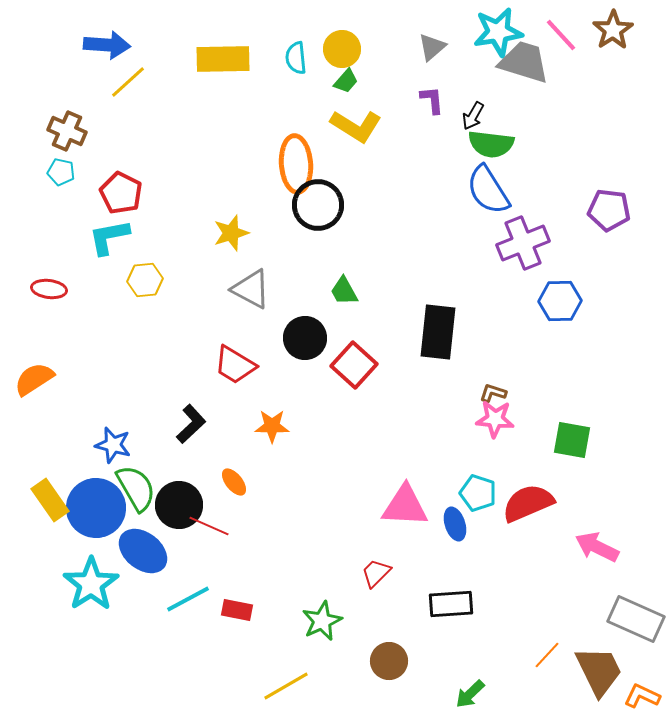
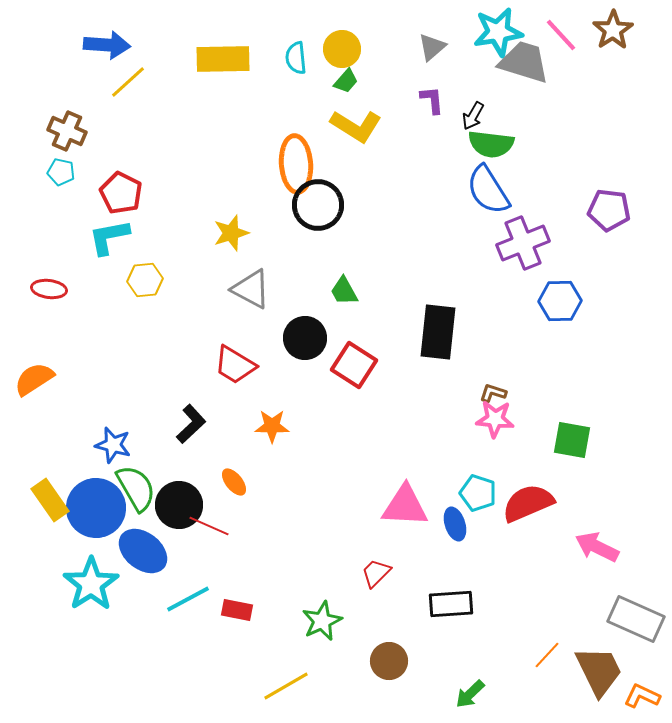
red square at (354, 365): rotated 9 degrees counterclockwise
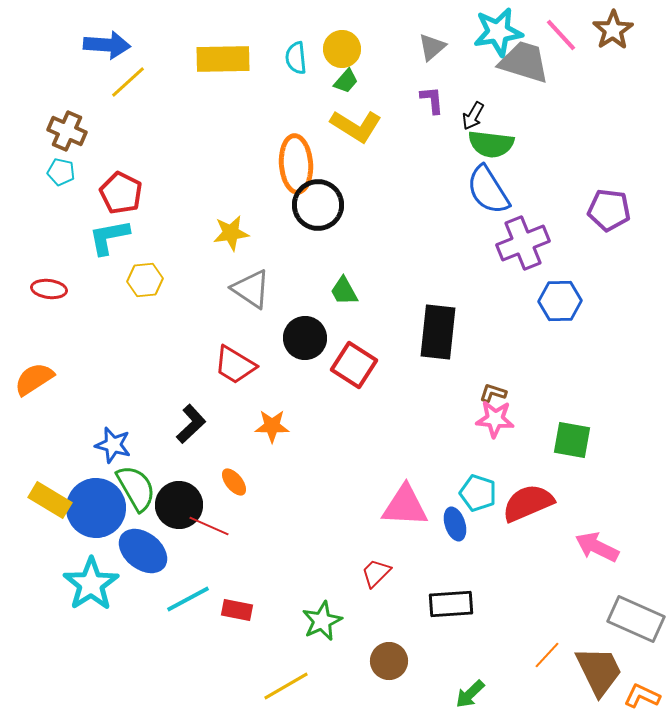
yellow star at (231, 233): rotated 9 degrees clockwise
gray triangle at (251, 289): rotated 6 degrees clockwise
yellow rectangle at (50, 500): rotated 24 degrees counterclockwise
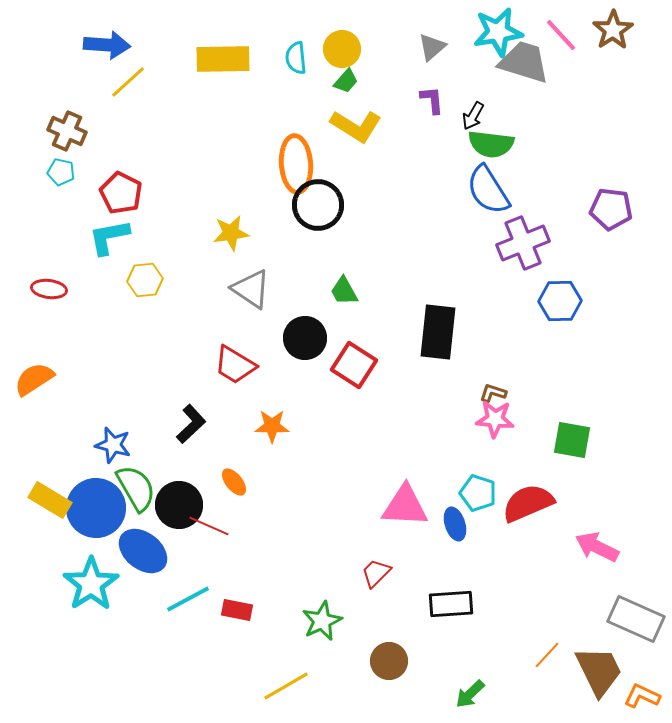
purple pentagon at (609, 210): moved 2 px right, 1 px up
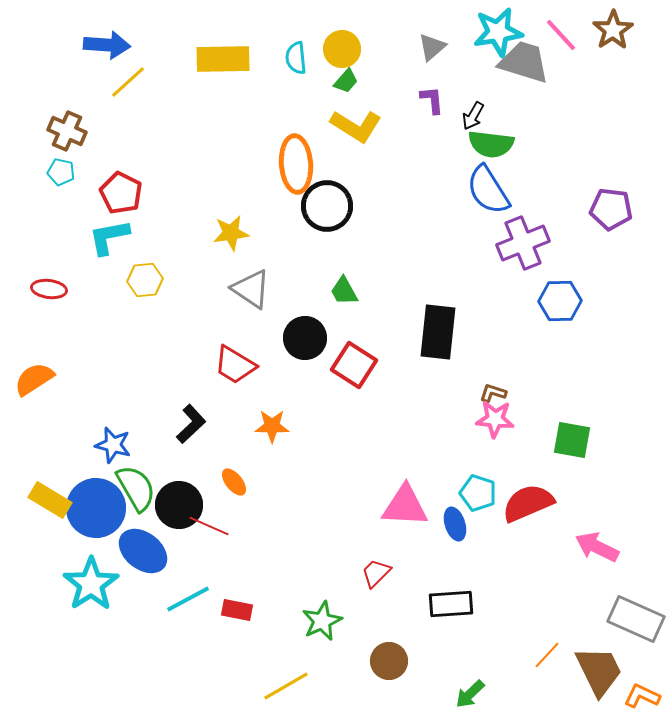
black circle at (318, 205): moved 9 px right, 1 px down
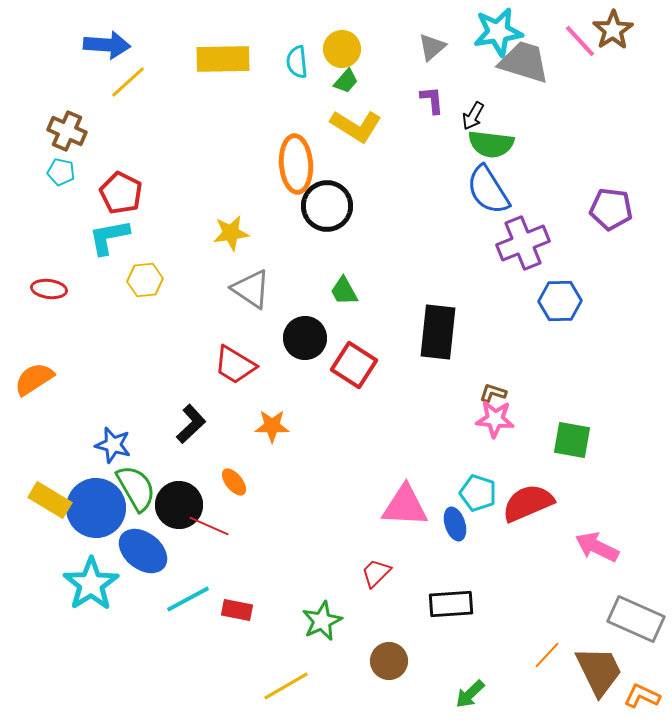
pink line at (561, 35): moved 19 px right, 6 px down
cyan semicircle at (296, 58): moved 1 px right, 4 px down
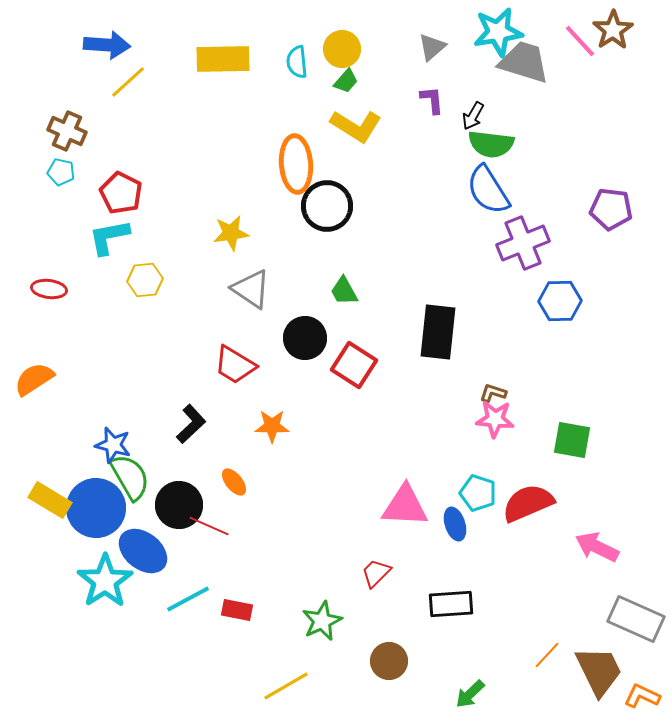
green semicircle at (136, 488): moved 6 px left, 11 px up
cyan star at (91, 584): moved 14 px right, 3 px up
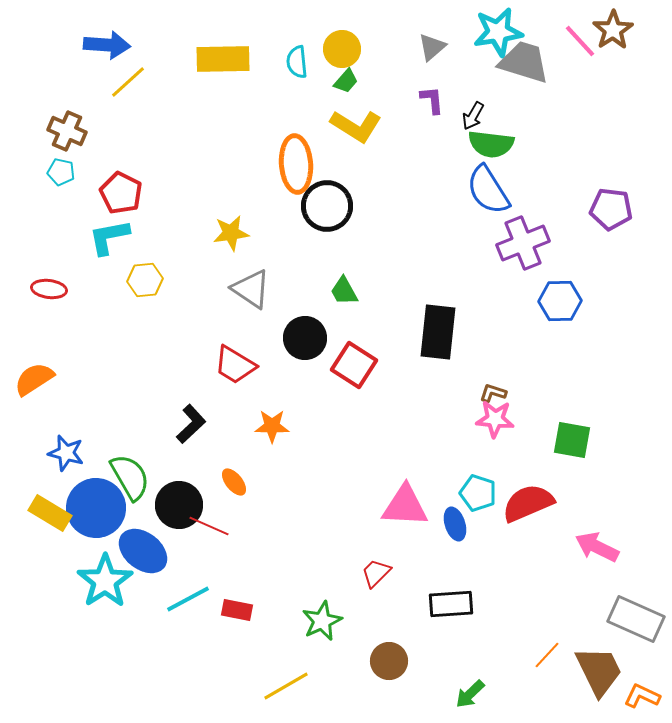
blue star at (113, 445): moved 47 px left, 8 px down
yellow rectangle at (50, 500): moved 13 px down
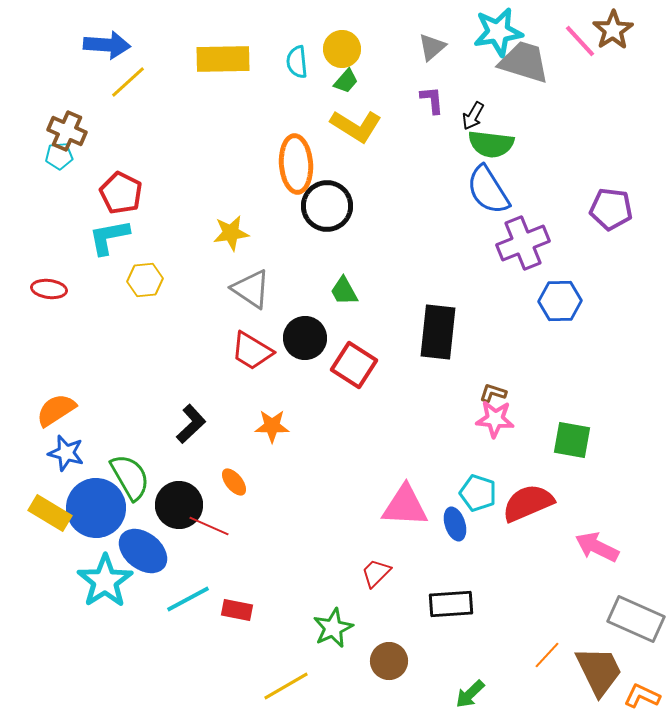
cyan pentagon at (61, 172): moved 2 px left, 16 px up; rotated 16 degrees counterclockwise
red trapezoid at (235, 365): moved 17 px right, 14 px up
orange semicircle at (34, 379): moved 22 px right, 31 px down
green star at (322, 621): moved 11 px right, 7 px down
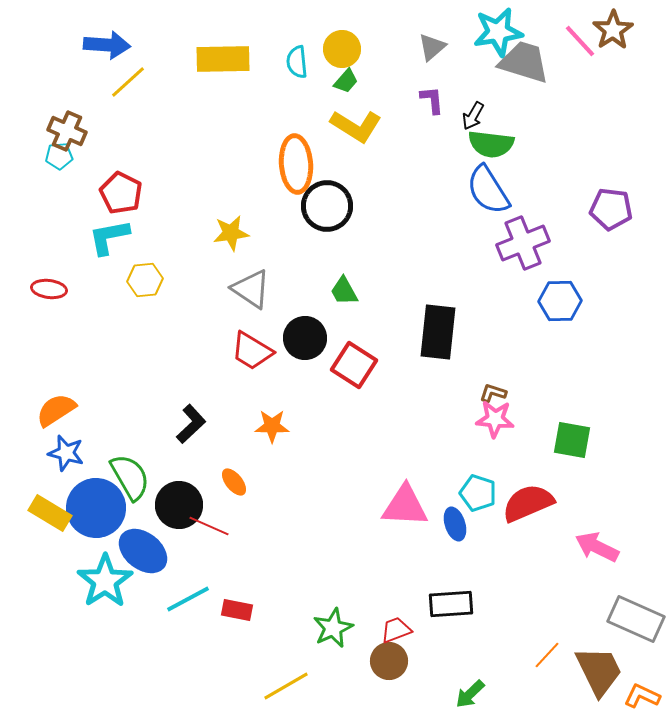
red trapezoid at (376, 573): moved 20 px right, 57 px down; rotated 24 degrees clockwise
